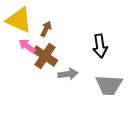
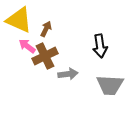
brown cross: rotated 30 degrees clockwise
gray trapezoid: moved 1 px right
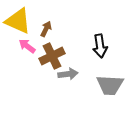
yellow triangle: moved 1 px left, 1 px down
brown cross: moved 7 px right
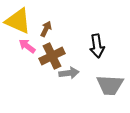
black arrow: moved 3 px left
gray arrow: moved 1 px right, 1 px up
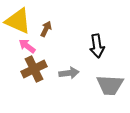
brown cross: moved 18 px left, 13 px down
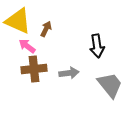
brown cross: rotated 20 degrees clockwise
gray trapezoid: rotated 132 degrees counterclockwise
